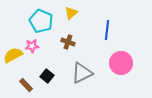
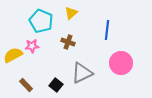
black square: moved 9 px right, 9 px down
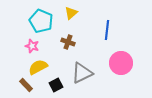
pink star: rotated 24 degrees clockwise
yellow semicircle: moved 25 px right, 12 px down
black square: rotated 24 degrees clockwise
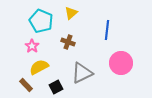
pink star: rotated 16 degrees clockwise
yellow semicircle: moved 1 px right
black square: moved 2 px down
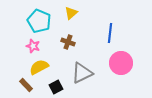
cyan pentagon: moved 2 px left
blue line: moved 3 px right, 3 px down
pink star: moved 1 px right; rotated 16 degrees counterclockwise
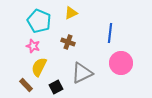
yellow triangle: rotated 16 degrees clockwise
yellow semicircle: rotated 36 degrees counterclockwise
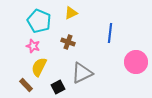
pink circle: moved 15 px right, 1 px up
black square: moved 2 px right
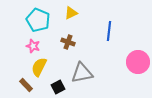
cyan pentagon: moved 1 px left, 1 px up
blue line: moved 1 px left, 2 px up
pink circle: moved 2 px right
gray triangle: rotated 15 degrees clockwise
